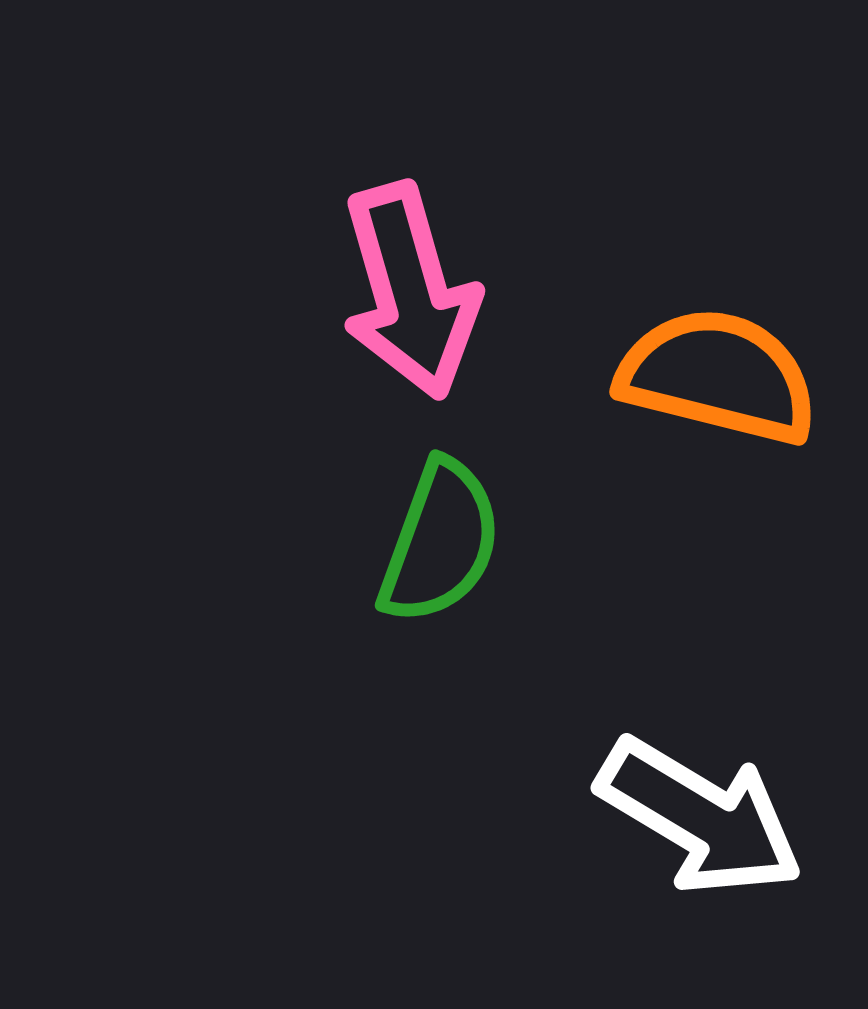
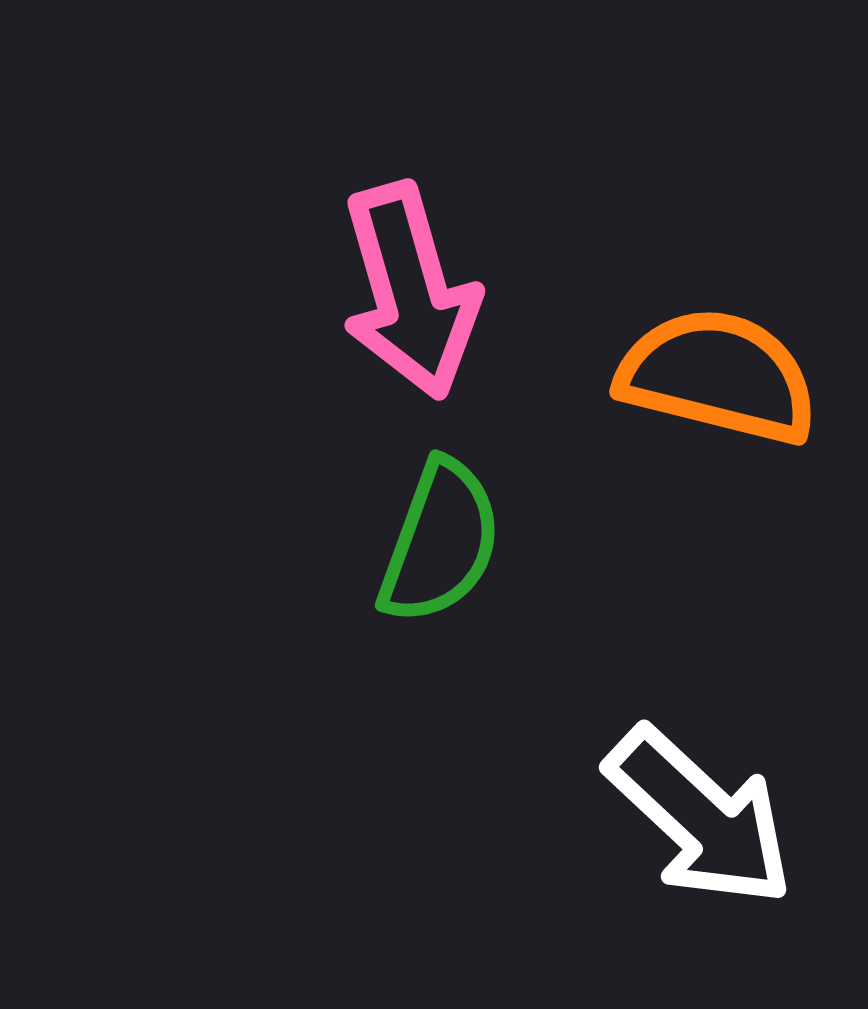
white arrow: rotated 12 degrees clockwise
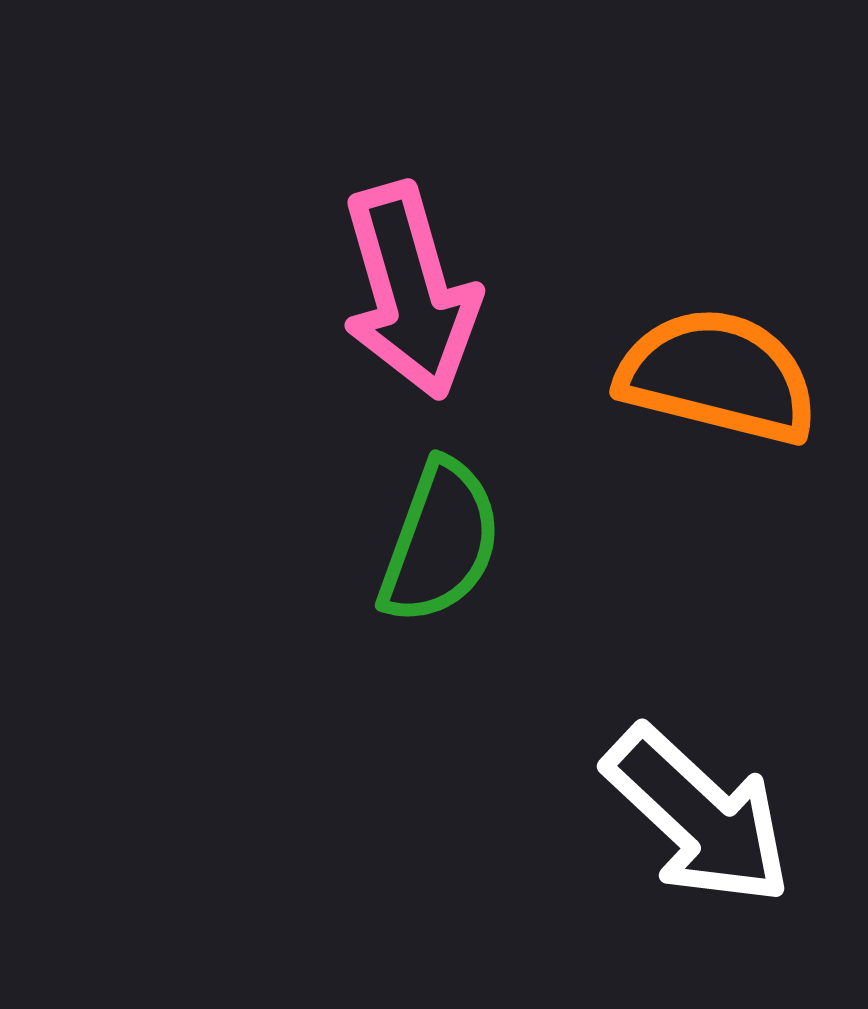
white arrow: moved 2 px left, 1 px up
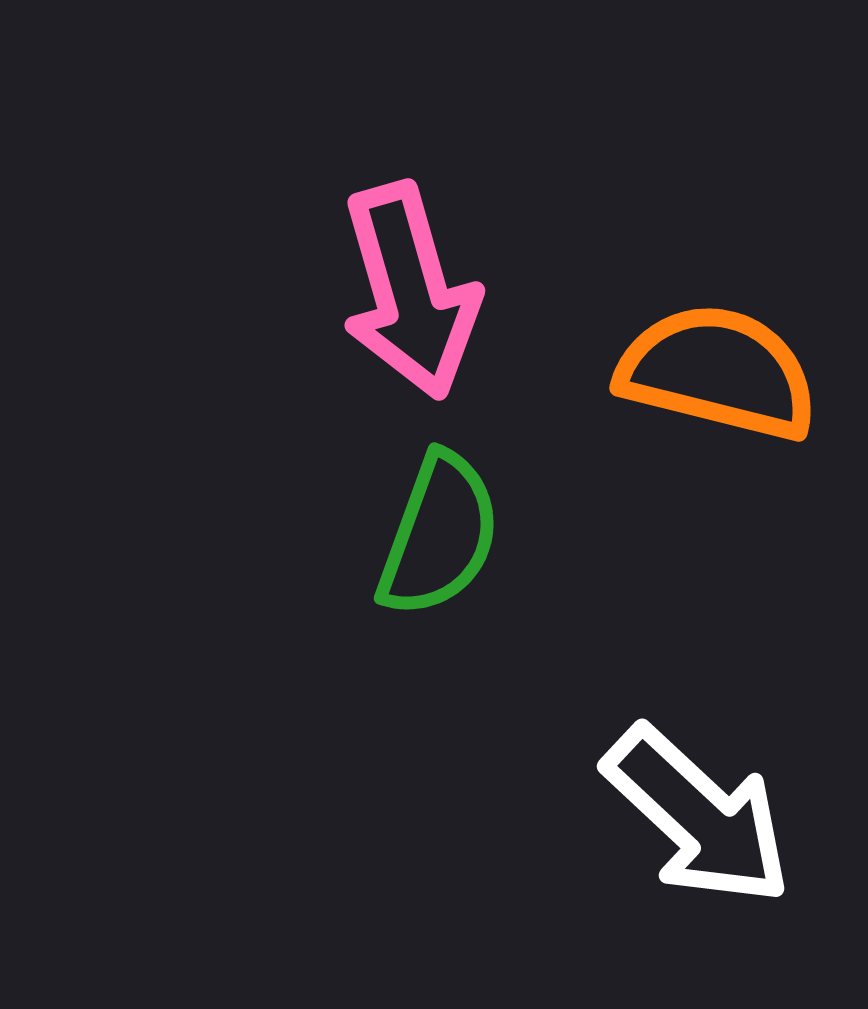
orange semicircle: moved 4 px up
green semicircle: moved 1 px left, 7 px up
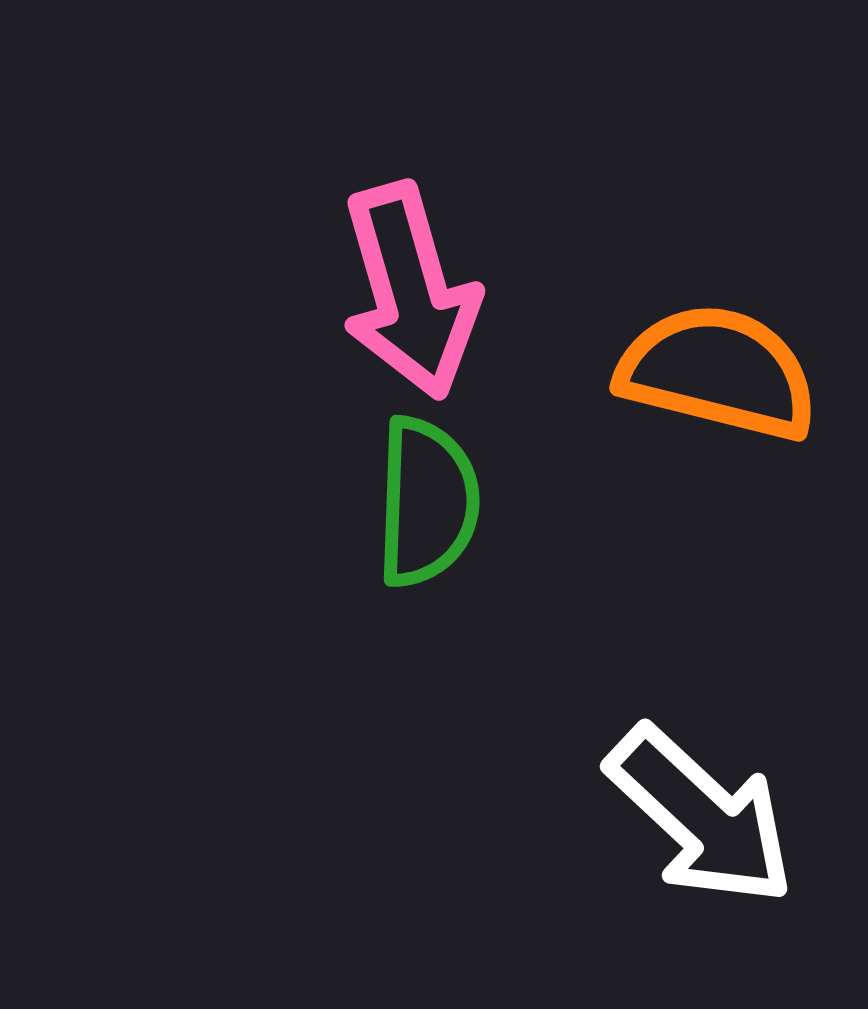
green semicircle: moved 12 px left, 33 px up; rotated 18 degrees counterclockwise
white arrow: moved 3 px right
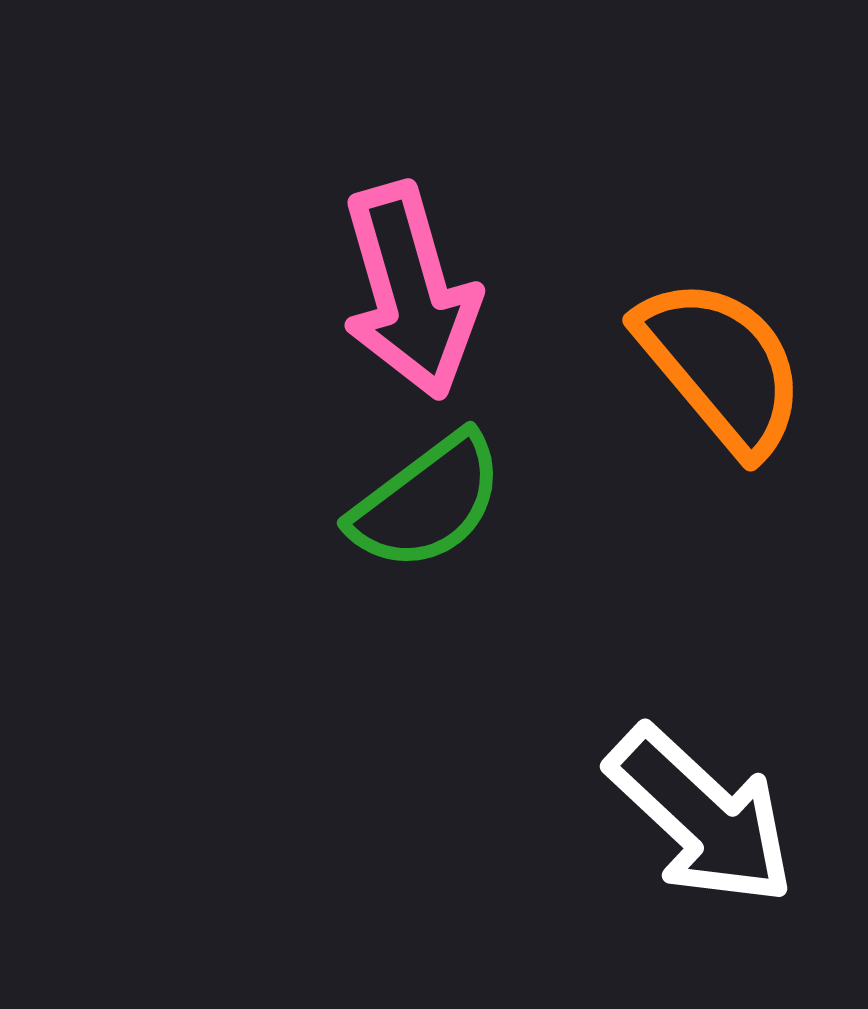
orange semicircle: moved 3 px right, 6 px up; rotated 36 degrees clockwise
green semicircle: rotated 51 degrees clockwise
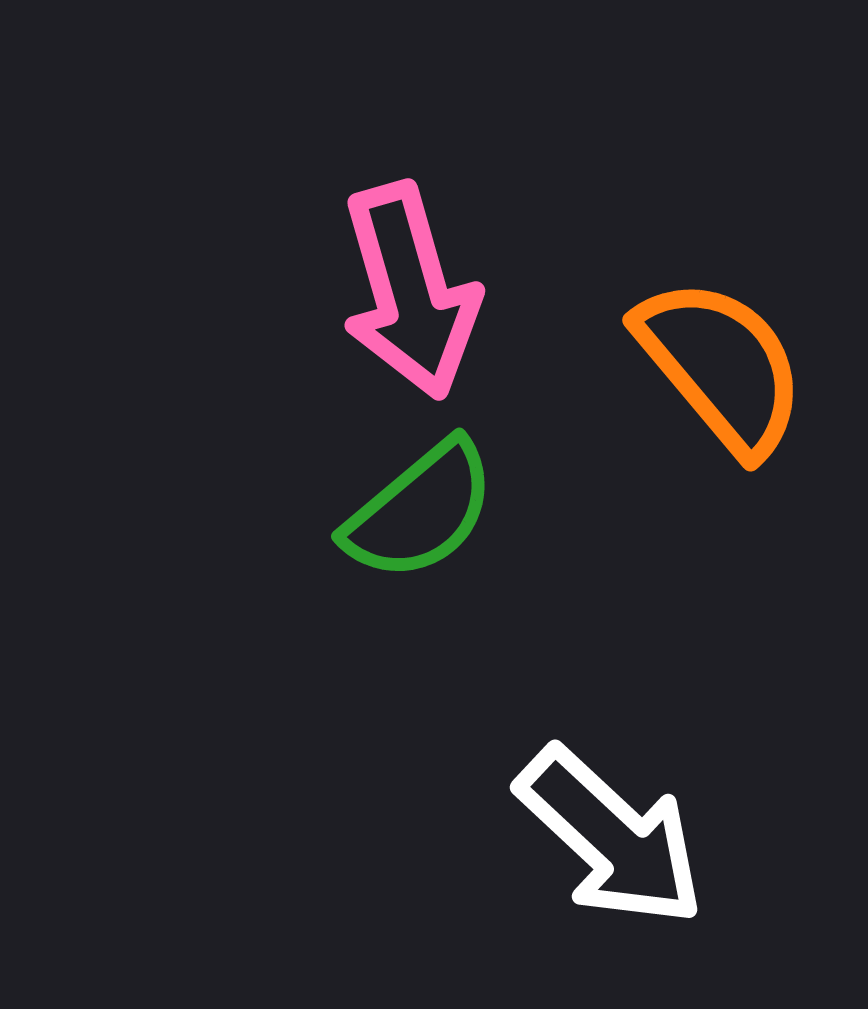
green semicircle: moved 7 px left, 9 px down; rotated 3 degrees counterclockwise
white arrow: moved 90 px left, 21 px down
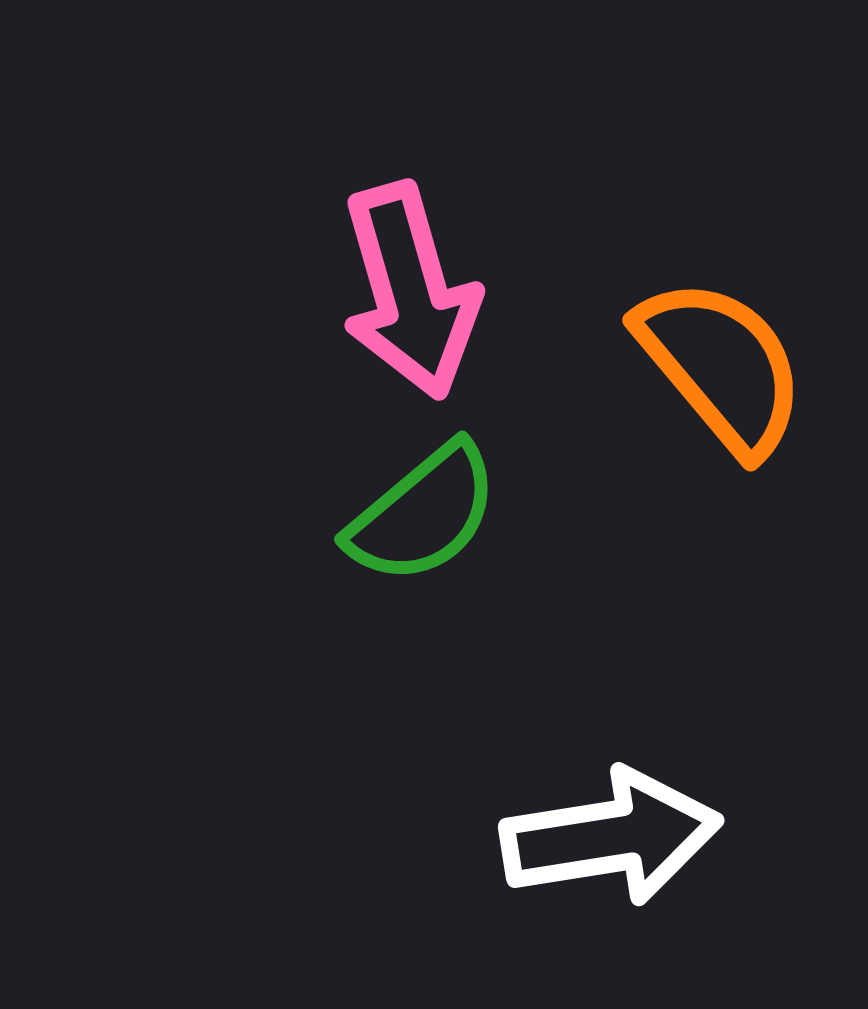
green semicircle: moved 3 px right, 3 px down
white arrow: rotated 52 degrees counterclockwise
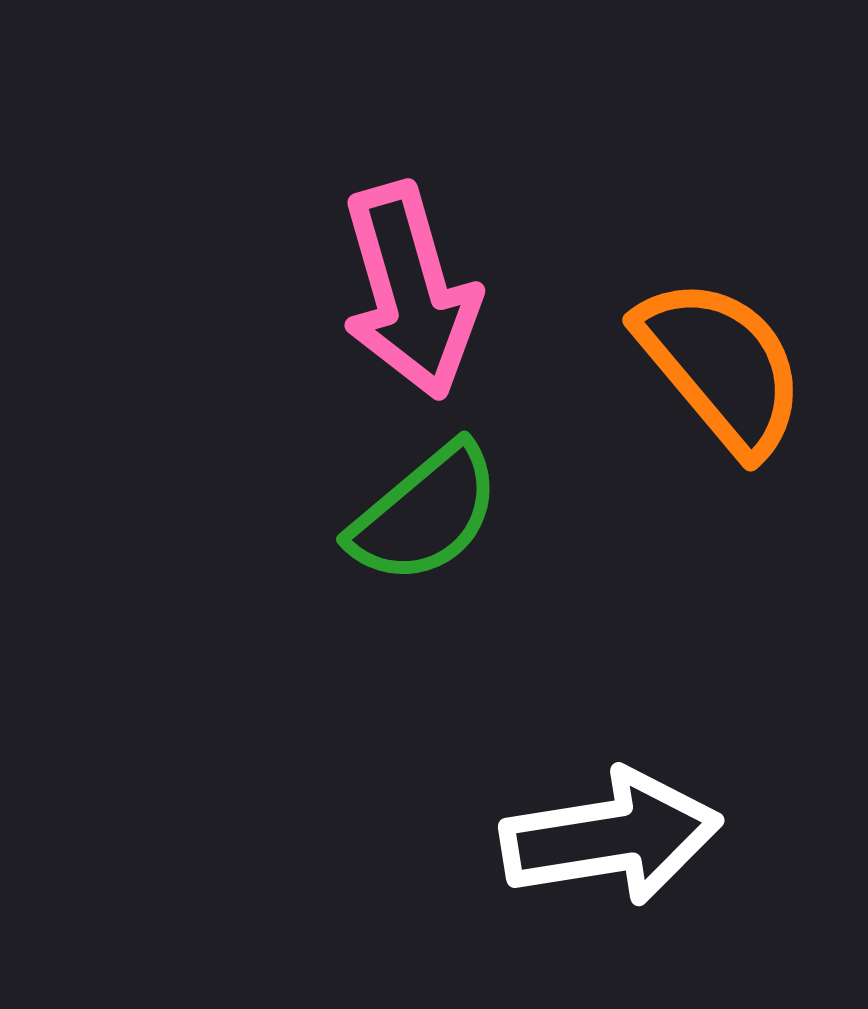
green semicircle: moved 2 px right
